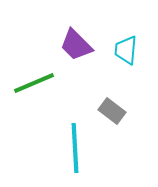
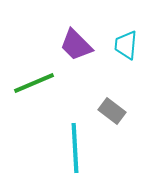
cyan trapezoid: moved 5 px up
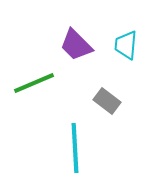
gray rectangle: moved 5 px left, 10 px up
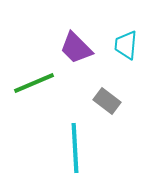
purple trapezoid: moved 3 px down
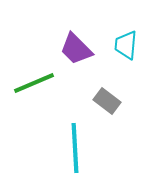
purple trapezoid: moved 1 px down
